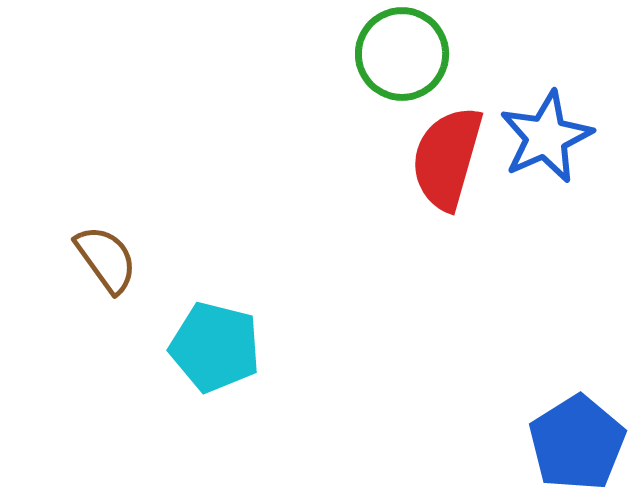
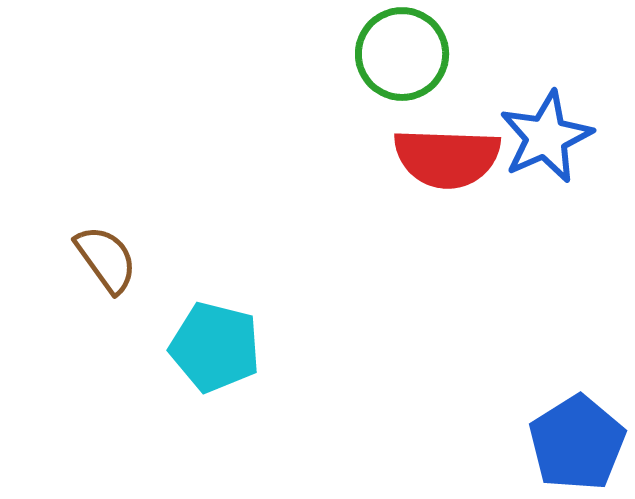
red semicircle: rotated 104 degrees counterclockwise
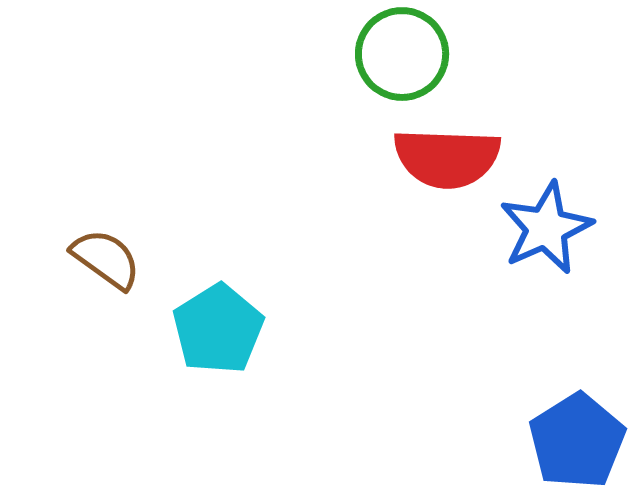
blue star: moved 91 px down
brown semicircle: rotated 18 degrees counterclockwise
cyan pentagon: moved 3 px right, 18 px up; rotated 26 degrees clockwise
blue pentagon: moved 2 px up
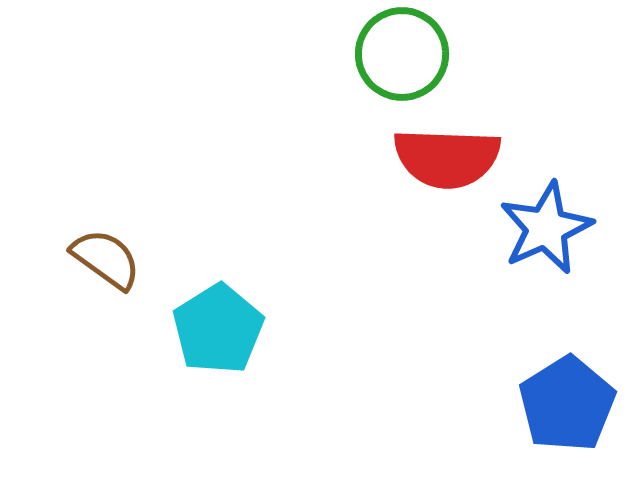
blue pentagon: moved 10 px left, 37 px up
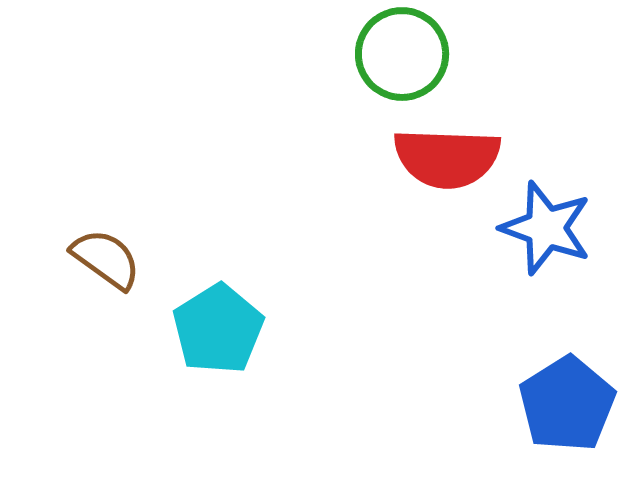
blue star: rotated 28 degrees counterclockwise
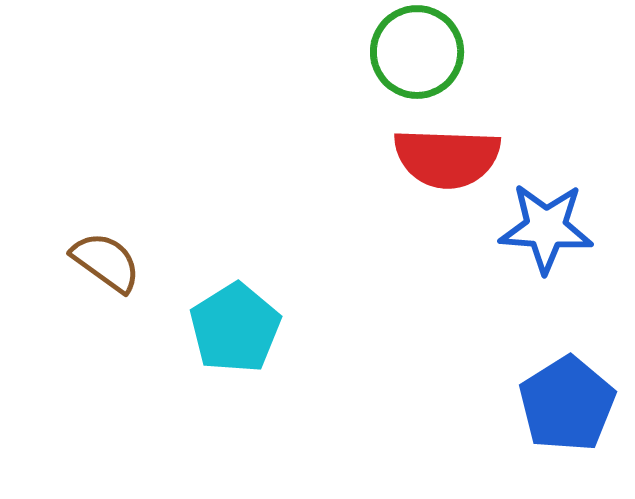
green circle: moved 15 px right, 2 px up
blue star: rotated 16 degrees counterclockwise
brown semicircle: moved 3 px down
cyan pentagon: moved 17 px right, 1 px up
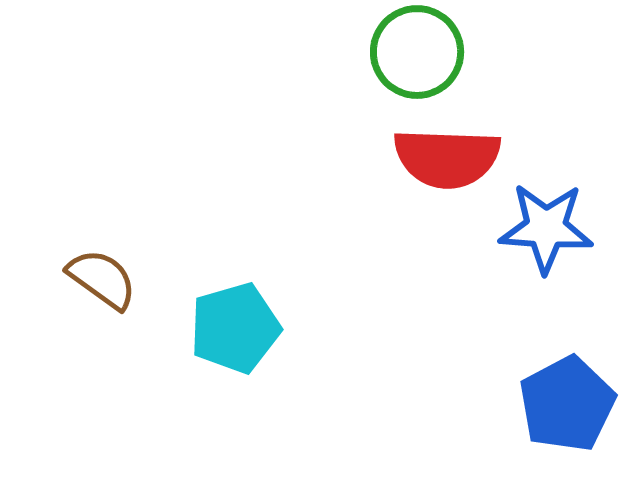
brown semicircle: moved 4 px left, 17 px down
cyan pentagon: rotated 16 degrees clockwise
blue pentagon: rotated 4 degrees clockwise
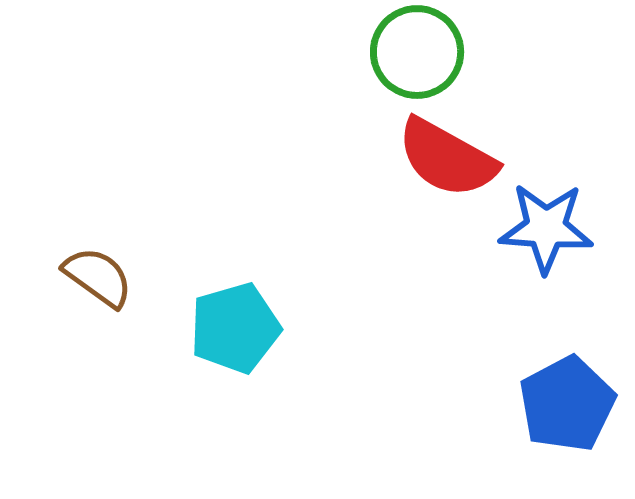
red semicircle: rotated 27 degrees clockwise
brown semicircle: moved 4 px left, 2 px up
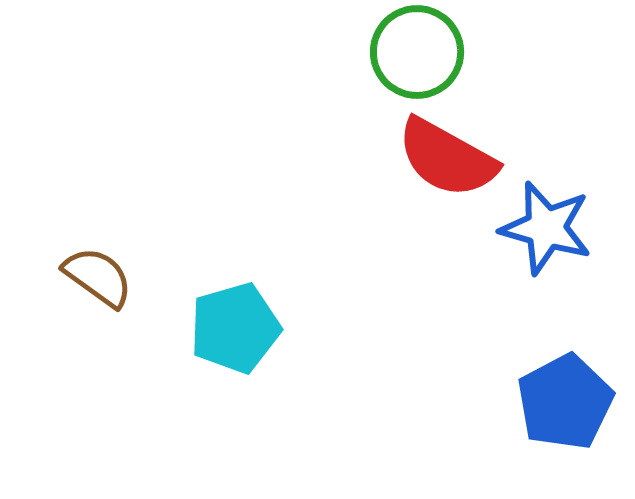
blue star: rotated 12 degrees clockwise
blue pentagon: moved 2 px left, 2 px up
